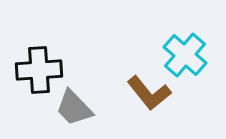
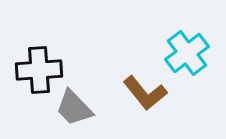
cyan cross: moved 2 px right, 2 px up; rotated 12 degrees clockwise
brown L-shape: moved 4 px left
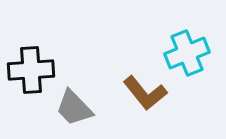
cyan cross: rotated 15 degrees clockwise
black cross: moved 8 px left
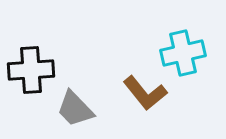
cyan cross: moved 4 px left; rotated 9 degrees clockwise
gray trapezoid: moved 1 px right, 1 px down
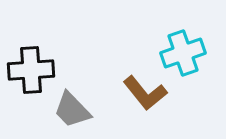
cyan cross: rotated 6 degrees counterclockwise
gray trapezoid: moved 3 px left, 1 px down
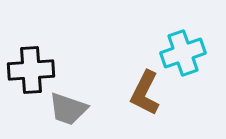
brown L-shape: rotated 66 degrees clockwise
gray trapezoid: moved 4 px left, 1 px up; rotated 27 degrees counterclockwise
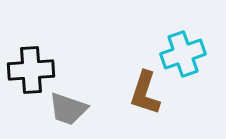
cyan cross: moved 1 px down
brown L-shape: rotated 9 degrees counterclockwise
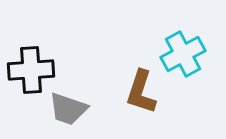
cyan cross: rotated 9 degrees counterclockwise
brown L-shape: moved 4 px left, 1 px up
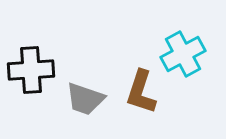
gray trapezoid: moved 17 px right, 10 px up
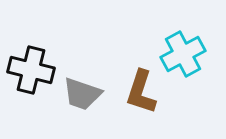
black cross: rotated 18 degrees clockwise
gray trapezoid: moved 3 px left, 5 px up
